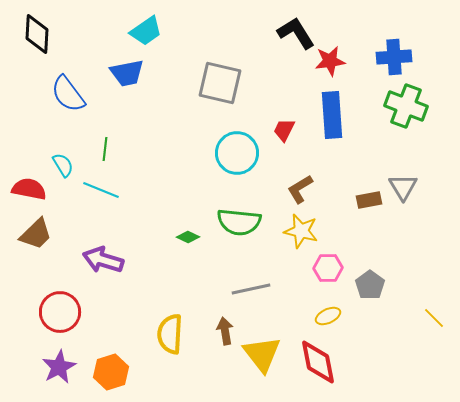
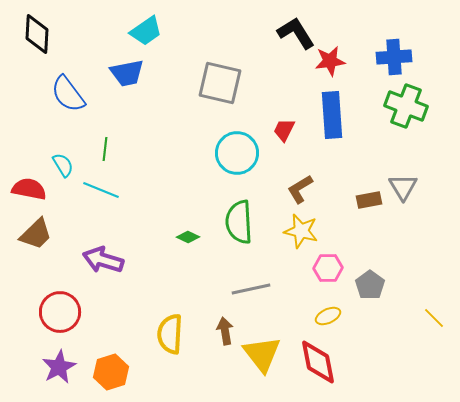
green semicircle: rotated 81 degrees clockwise
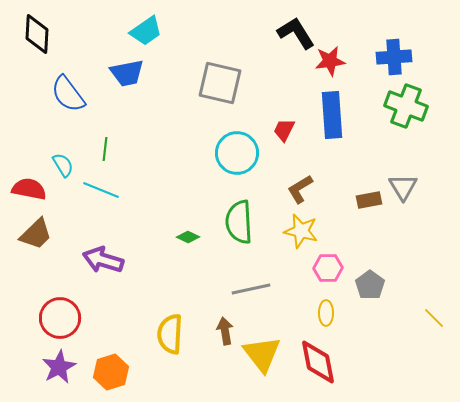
red circle: moved 6 px down
yellow ellipse: moved 2 px left, 3 px up; rotated 65 degrees counterclockwise
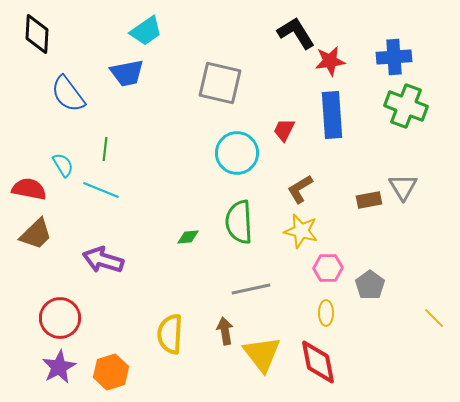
green diamond: rotated 30 degrees counterclockwise
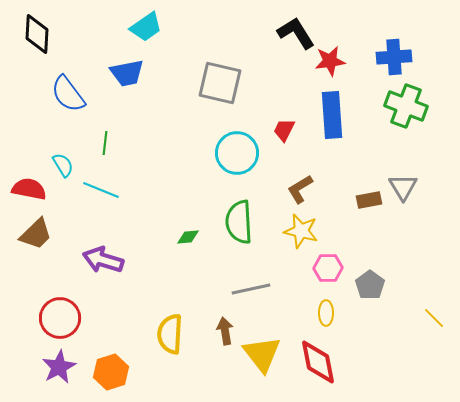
cyan trapezoid: moved 4 px up
green line: moved 6 px up
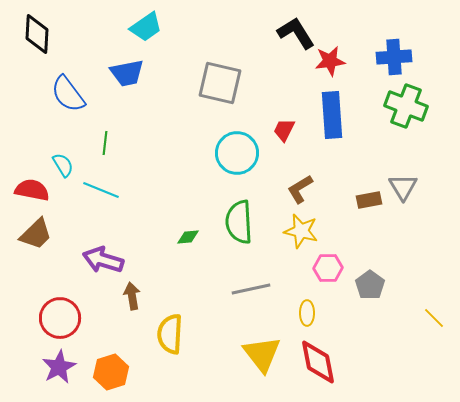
red semicircle: moved 3 px right, 1 px down
yellow ellipse: moved 19 px left
brown arrow: moved 93 px left, 35 px up
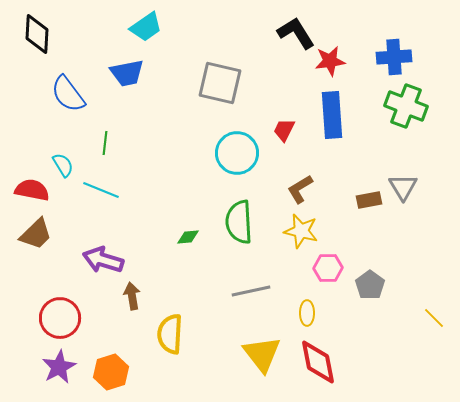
gray line: moved 2 px down
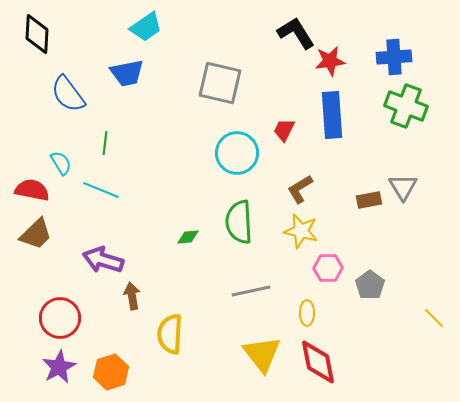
cyan semicircle: moved 2 px left, 2 px up
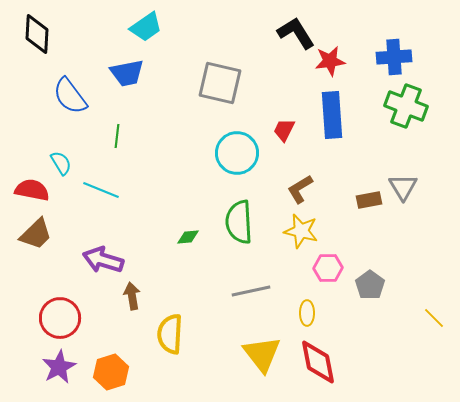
blue semicircle: moved 2 px right, 2 px down
green line: moved 12 px right, 7 px up
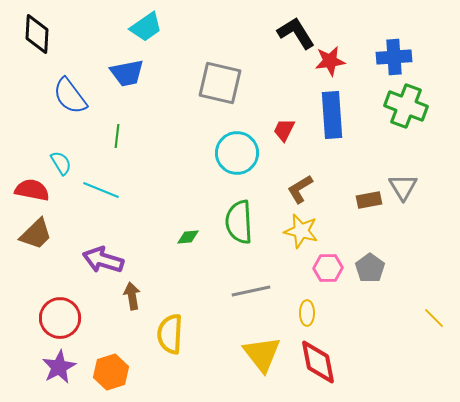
gray pentagon: moved 17 px up
